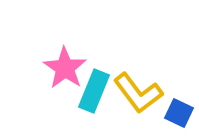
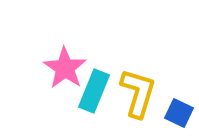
yellow L-shape: rotated 126 degrees counterclockwise
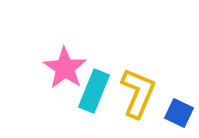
yellow L-shape: rotated 6 degrees clockwise
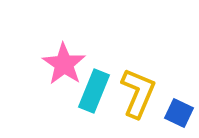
pink star: moved 1 px left, 4 px up
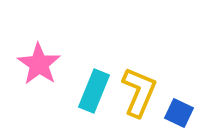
pink star: moved 25 px left
yellow L-shape: moved 1 px right, 1 px up
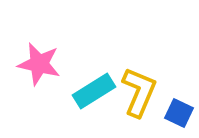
pink star: rotated 21 degrees counterclockwise
cyan rectangle: rotated 36 degrees clockwise
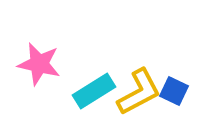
yellow L-shape: rotated 39 degrees clockwise
blue square: moved 5 px left, 22 px up
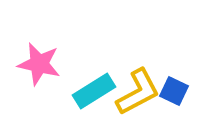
yellow L-shape: moved 1 px left
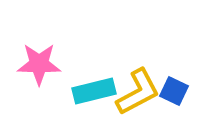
pink star: rotated 12 degrees counterclockwise
cyan rectangle: rotated 18 degrees clockwise
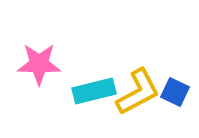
blue square: moved 1 px right, 1 px down
